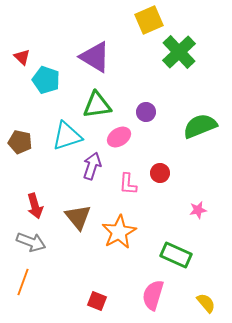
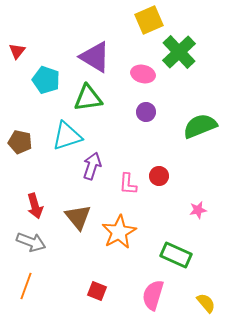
red triangle: moved 5 px left, 6 px up; rotated 24 degrees clockwise
green triangle: moved 9 px left, 7 px up
pink ellipse: moved 24 px right, 63 px up; rotated 45 degrees clockwise
red circle: moved 1 px left, 3 px down
orange line: moved 3 px right, 4 px down
red square: moved 10 px up
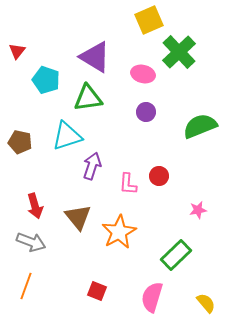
green rectangle: rotated 68 degrees counterclockwise
pink semicircle: moved 1 px left, 2 px down
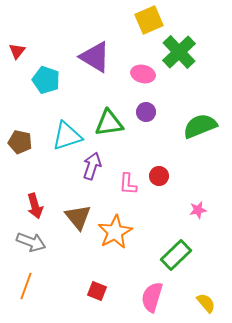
green triangle: moved 21 px right, 25 px down
orange star: moved 4 px left
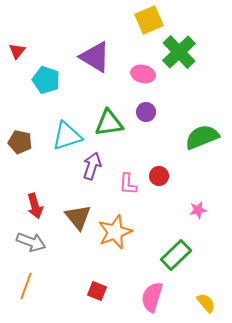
green semicircle: moved 2 px right, 11 px down
orange star: rotated 8 degrees clockwise
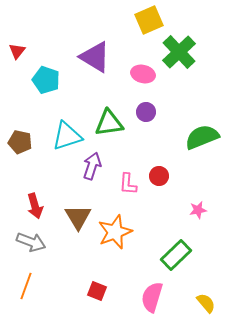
brown triangle: rotated 8 degrees clockwise
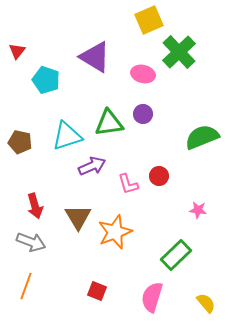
purple circle: moved 3 px left, 2 px down
purple arrow: rotated 48 degrees clockwise
pink L-shape: rotated 20 degrees counterclockwise
pink star: rotated 18 degrees clockwise
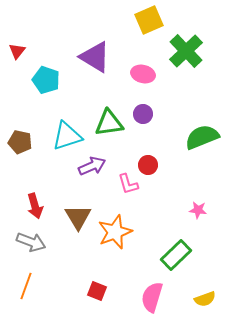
green cross: moved 7 px right, 1 px up
red circle: moved 11 px left, 11 px up
yellow semicircle: moved 1 px left, 4 px up; rotated 110 degrees clockwise
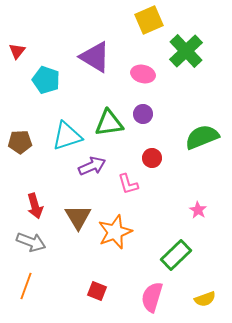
brown pentagon: rotated 15 degrees counterclockwise
red circle: moved 4 px right, 7 px up
pink star: rotated 24 degrees clockwise
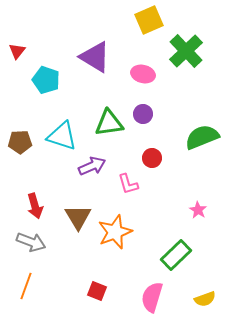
cyan triangle: moved 5 px left; rotated 36 degrees clockwise
